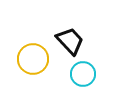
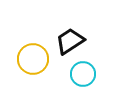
black trapezoid: rotated 80 degrees counterclockwise
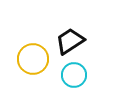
cyan circle: moved 9 px left, 1 px down
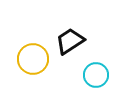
cyan circle: moved 22 px right
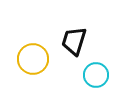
black trapezoid: moved 4 px right; rotated 40 degrees counterclockwise
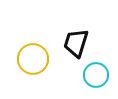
black trapezoid: moved 2 px right, 2 px down
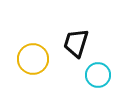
cyan circle: moved 2 px right
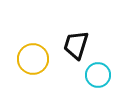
black trapezoid: moved 2 px down
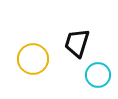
black trapezoid: moved 1 px right, 2 px up
